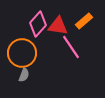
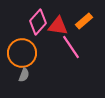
pink diamond: moved 2 px up
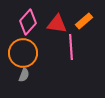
pink diamond: moved 10 px left
red triangle: moved 1 px left, 2 px up
pink line: rotated 30 degrees clockwise
orange circle: moved 1 px right
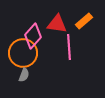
pink diamond: moved 5 px right, 14 px down
pink line: moved 2 px left
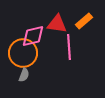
pink diamond: rotated 35 degrees clockwise
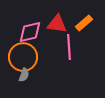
orange rectangle: moved 2 px down
pink diamond: moved 3 px left, 4 px up
orange circle: moved 4 px down
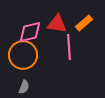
orange circle: moved 2 px up
gray semicircle: moved 12 px down
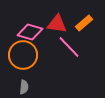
pink diamond: rotated 30 degrees clockwise
pink line: rotated 40 degrees counterclockwise
gray semicircle: rotated 16 degrees counterclockwise
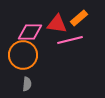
orange rectangle: moved 5 px left, 5 px up
pink diamond: rotated 15 degrees counterclockwise
pink line: moved 1 px right, 7 px up; rotated 60 degrees counterclockwise
gray semicircle: moved 3 px right, 3 px up
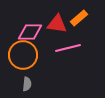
pink line: moved 2 px left, 8 px down
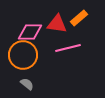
gray semicircle: rotated 56 degrees counterclockwise
